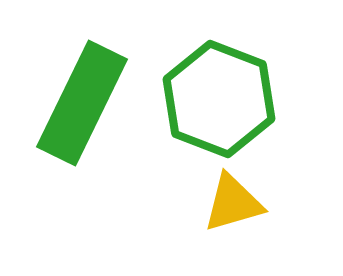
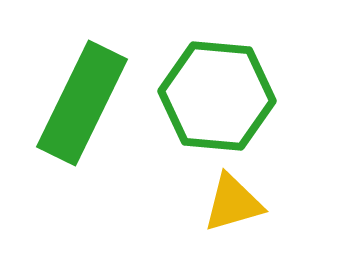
green hexagon: moved 2 px left, 3 px up; rotated 16 degrees counterclockwise
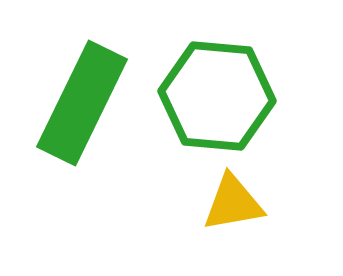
yellow triangle: rotated 6 degrees clockwise
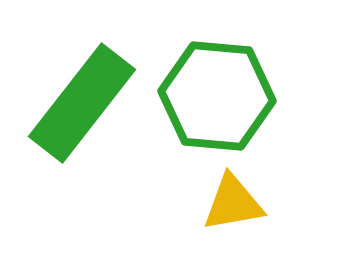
green rectangle: rotated 12 degrees clockwise
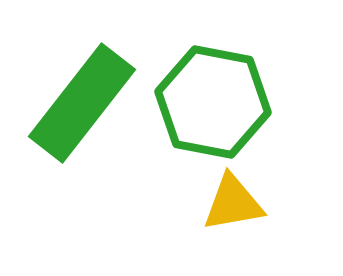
green hexagon: moved 4 px left, 6 px down; rotated 6 degrees clockwise
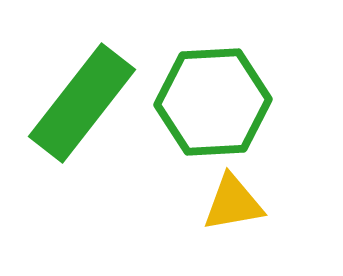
green hexagon: rotated 14 degrees counterclockwise
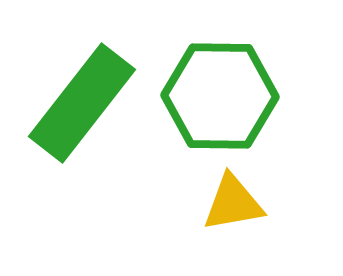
green hexagon: moved 7 px right, 6 px up; rotated 4 degrees clockwise
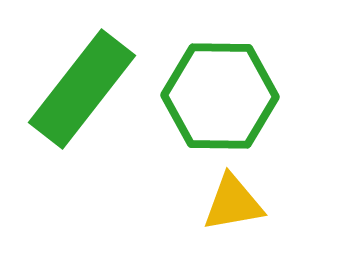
green rectangle: moved 14 px up
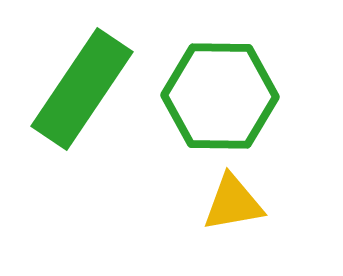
green rectangle: rotated 4 degrees counterclockwise
